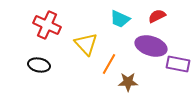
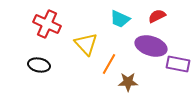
red cross: moved 1 px up
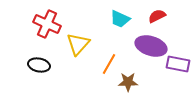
yellow triangle: moved 8 px left; rotated 25 degrees clockwise
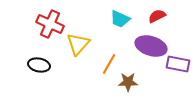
red cross: moved 3 px right
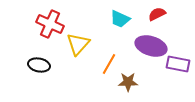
red semicircle: moved 2 px up
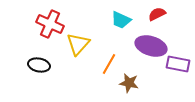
cyan trapezoid: moved 1 px right, 1 px down
brown star: moved 1 px right, 1 px down; rotated 12 degrees clockwise
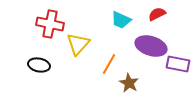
red cross: rotated 12 degrees counterclockwise
brown star: rotated 18 degrees clockwise
